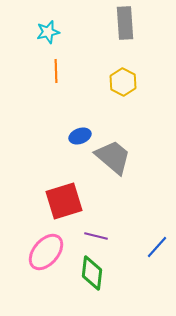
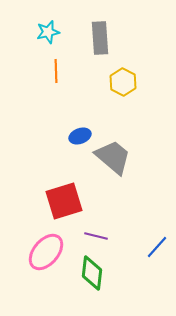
gray rectangle: moved 25 px left, 15 px down
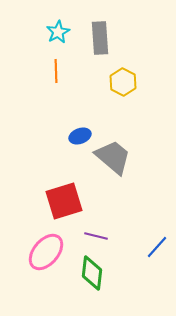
cyan star: moved 10 px right; rotated 15 degrees counterclockwise
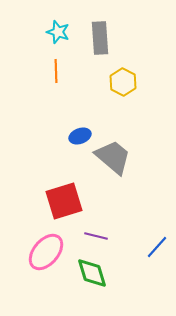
cyan star: rotated 25 degrees counterclockwise
green diamond: rotated 24 degrees counterclockwise
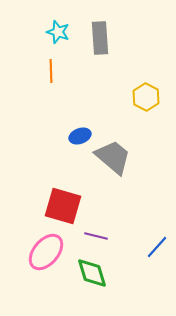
orange line: moved 5 px left
yellow hexagon: moved 23 px right, 15 px down
red square: moved 1 px left, 5 px down; rotated 33 degrees clockwise
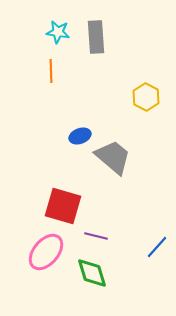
cyan star: rotated 10 degrees counterclockwise
gray rectangle: moved 4 px left, 1 px up
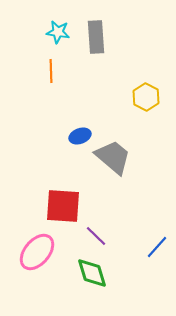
red square: rotated 12 degrees counterclockwise
purple line: rotated 30 degrees clockwise
pink ellipse: moved 9 px left
